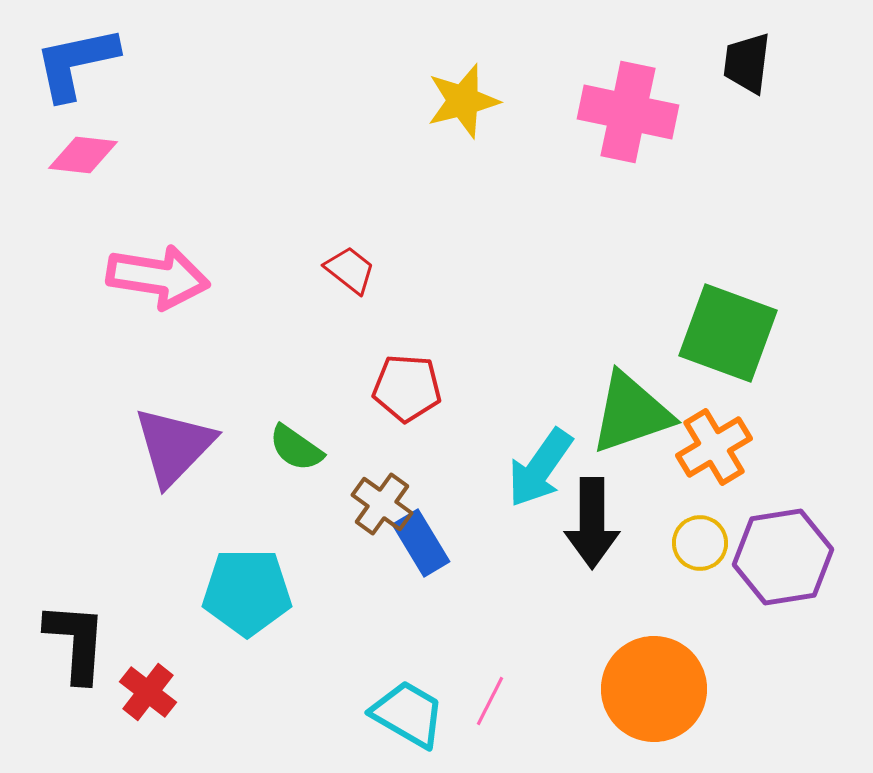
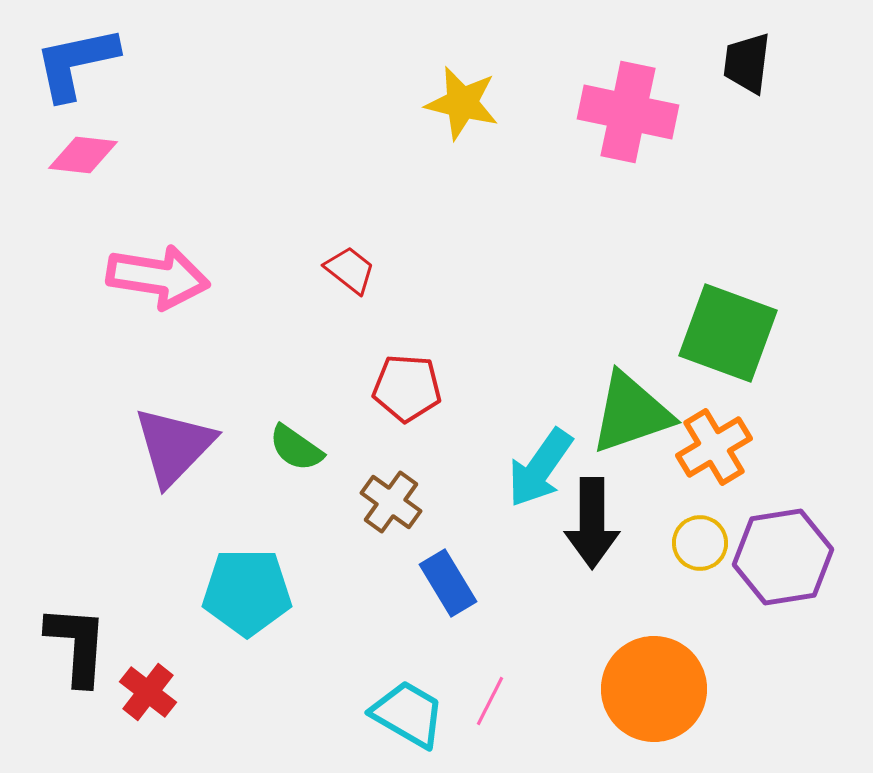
yellow star: moved 1 px left, 2 px down; rotated 28 degrees clockwise
brown cross: moved 9 px right, 2 px up
blue rectangle: moved 27 px right, 40 px down
black L-shape: moved 1 px right, 3 px down
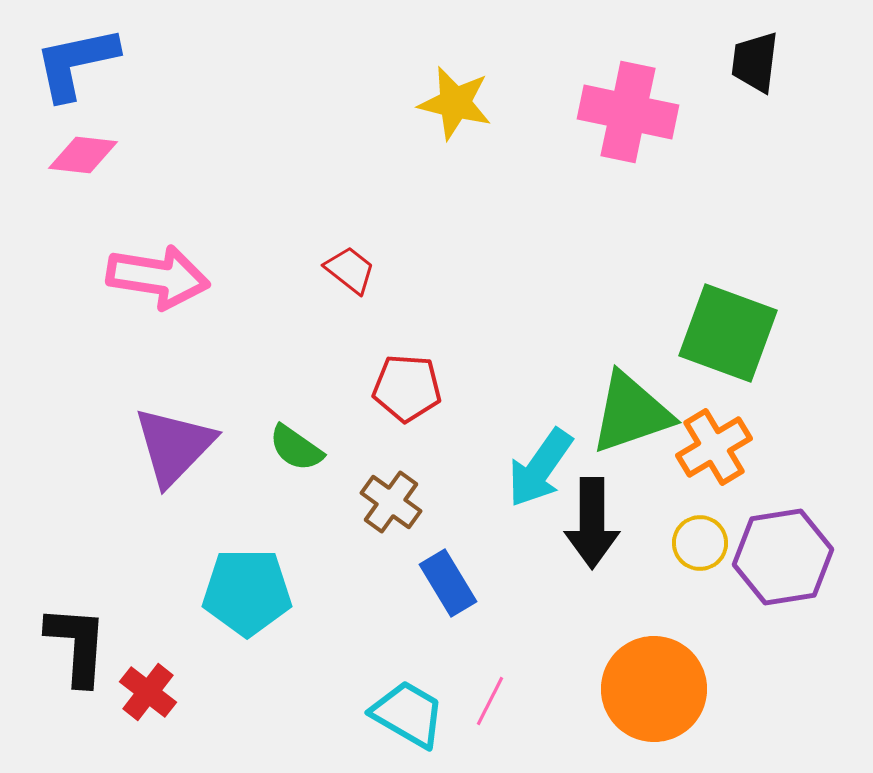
black trapezoid: moved 8 px right, 1 px up
yellow star: moved 7 px left
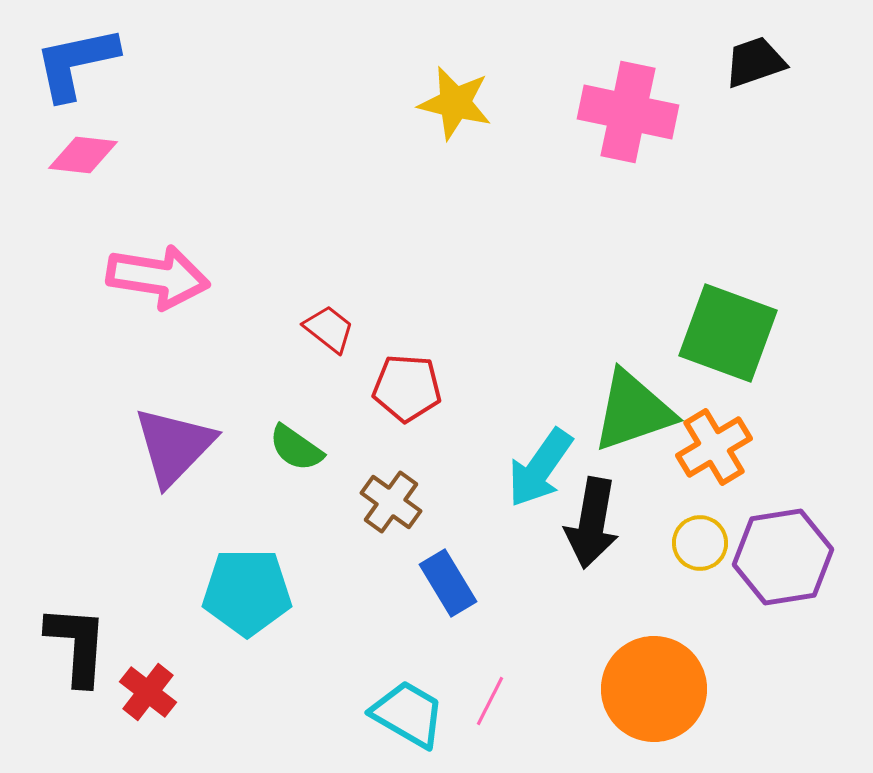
black trapezoid: rotated 64 degrees clockwise
red trapezoid: moved 21 px left, 59 px down
green triangle: moved 2 px right, 2 px up
black arrow: rotated 10 degrees clockwise
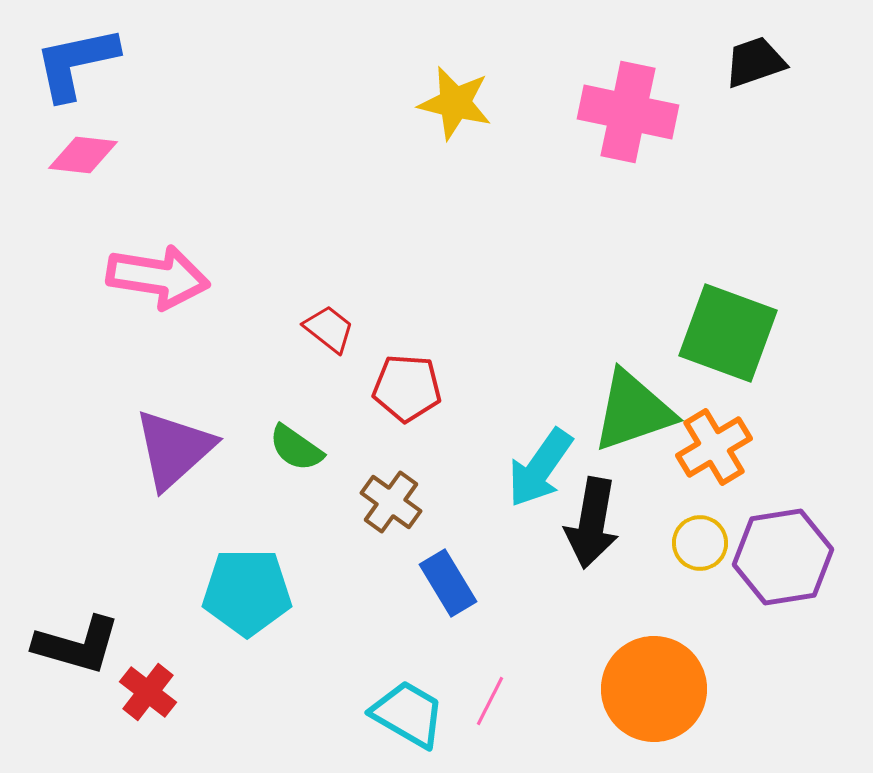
purple triangle: moved 3 px down; rotated 4 degrees clockwise
black L-shape: rotated 102 degrees clockwise
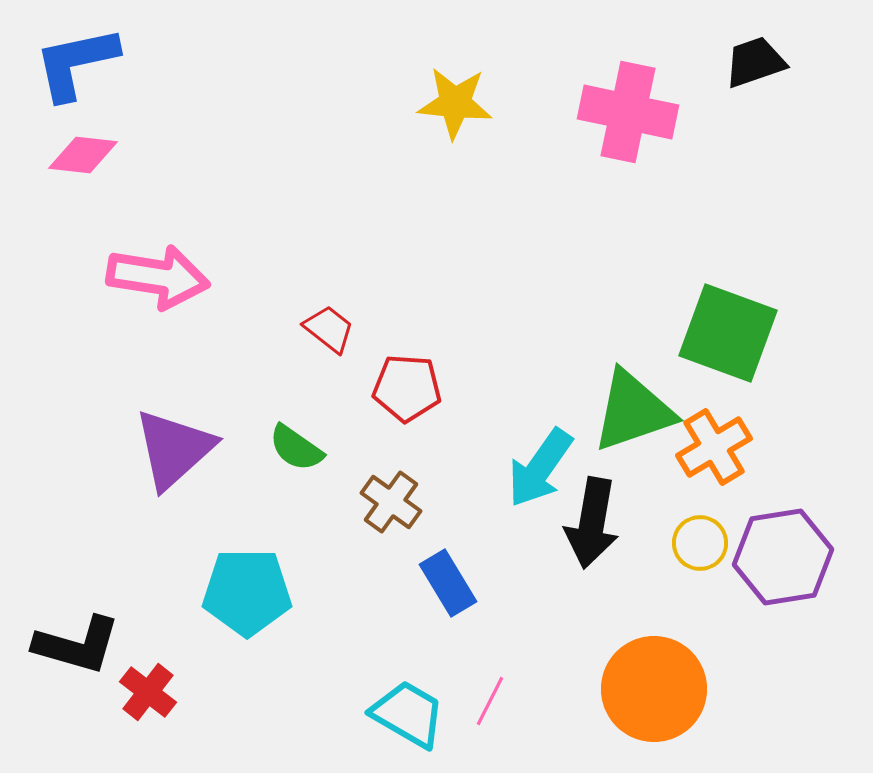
yellow star: rotated 8 degrees counterclockwise
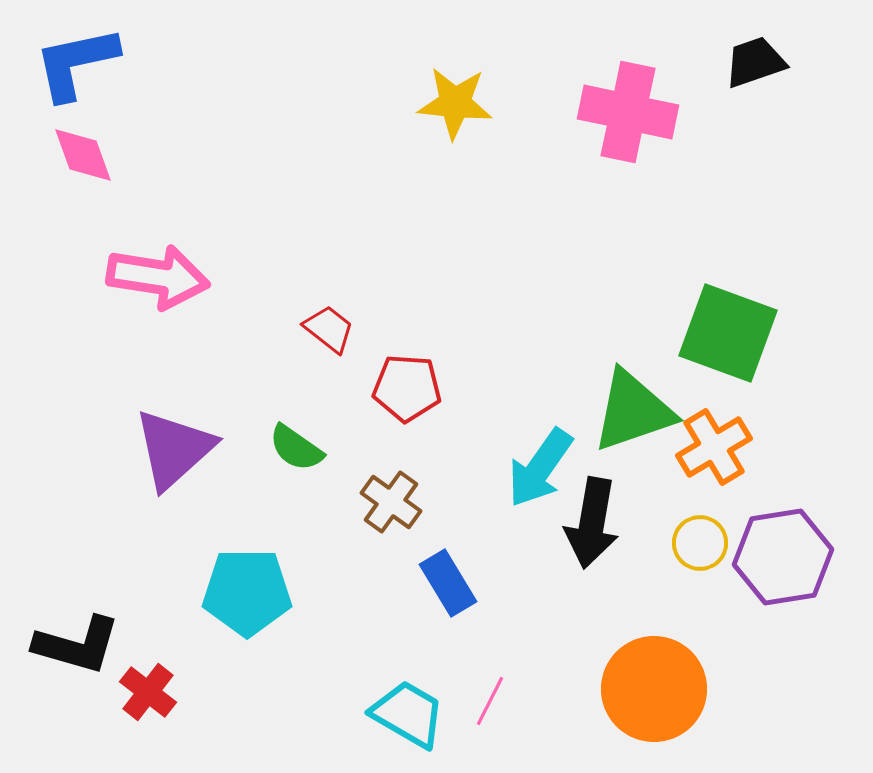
pink diamond: rotated 64 degrees clockwise
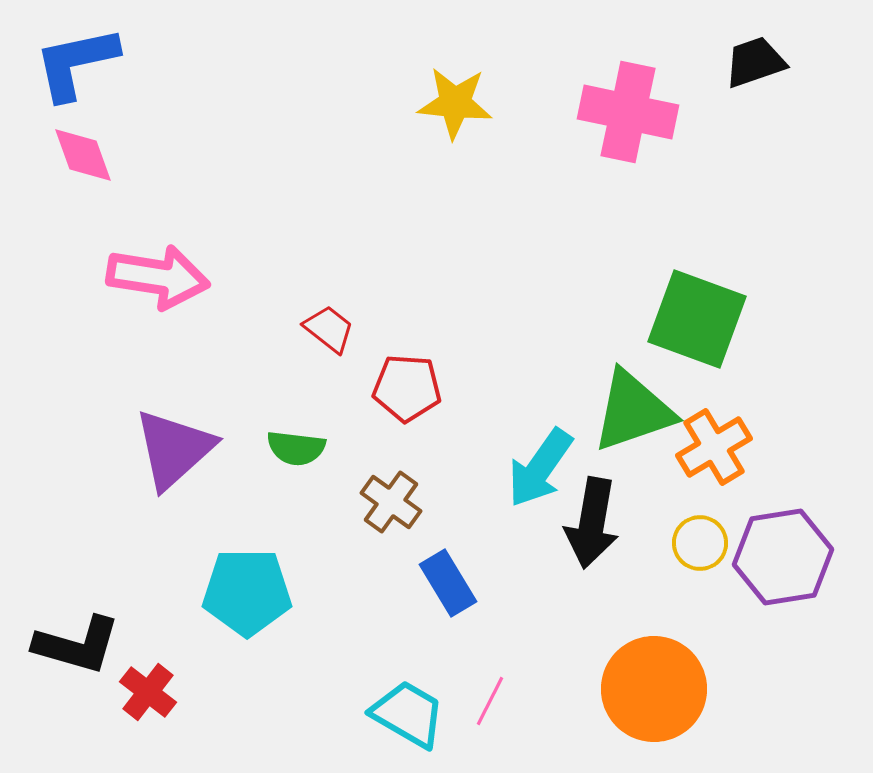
green square: moved 31 px left, 14 px up
green semicircle: rotated 28 degrees counterclockwise
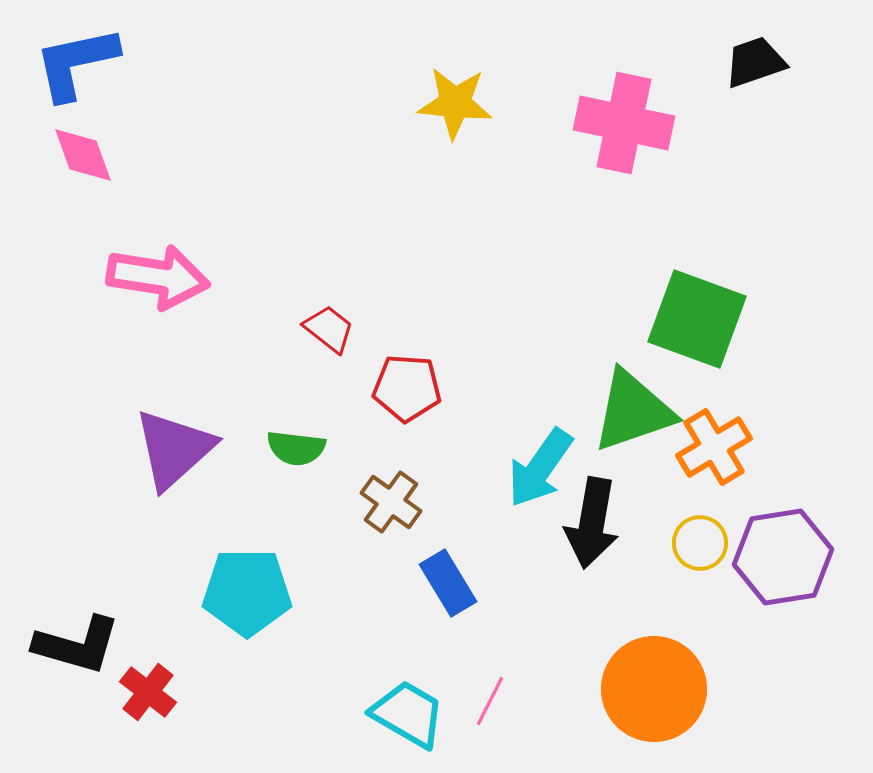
pink cross: moved 4 px left, 11 px down
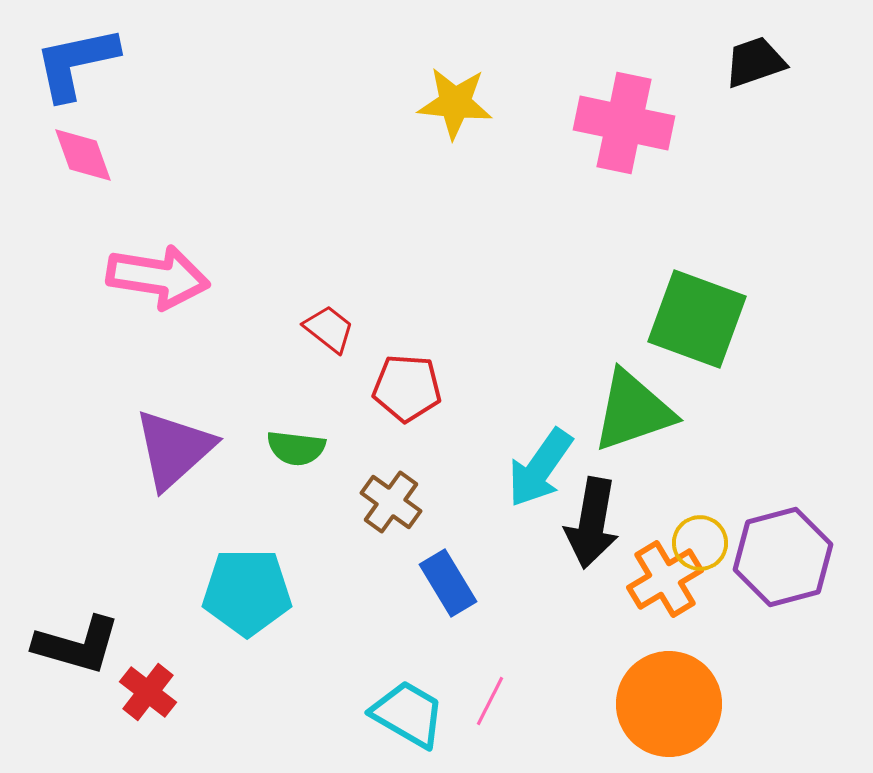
orange cross: moved 49 px left, 132 px down
purple hexagon: rotated 6 degrees counterclockwise
orange circle: moved 15 px right, 15 px down
